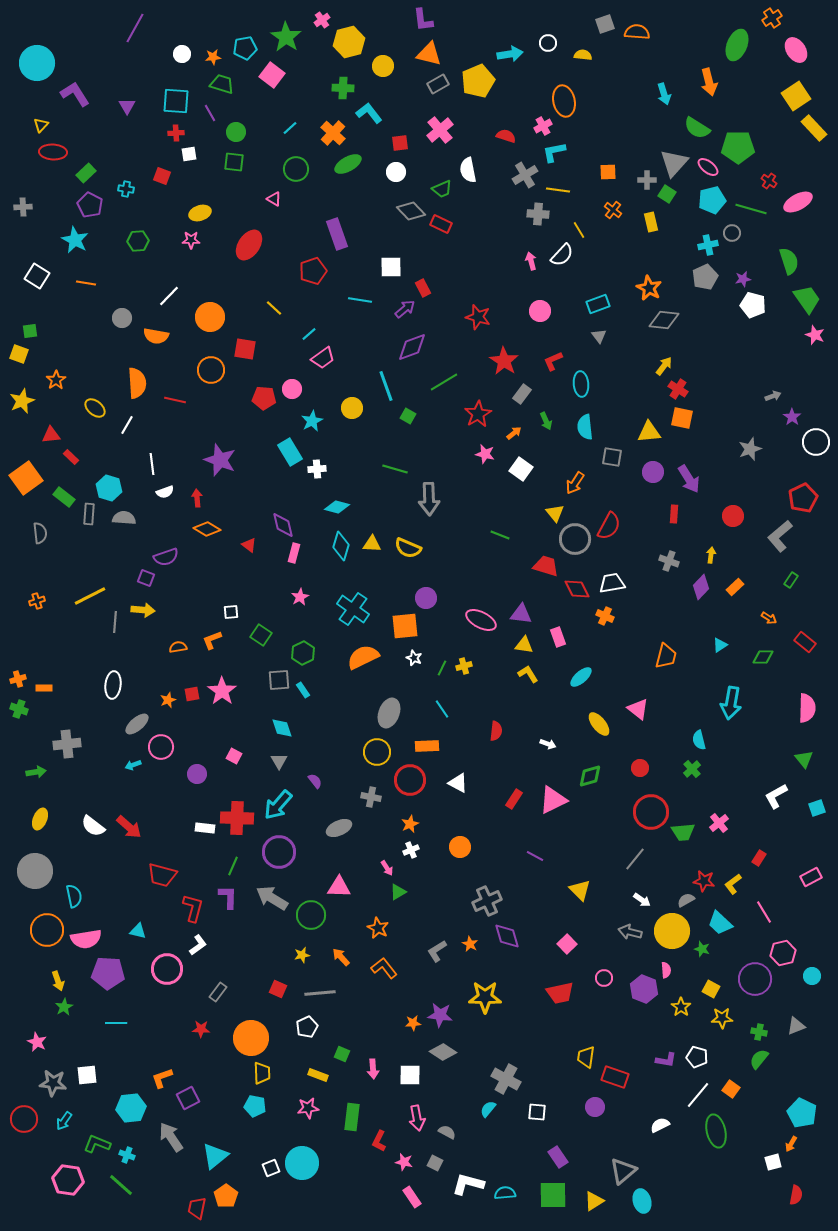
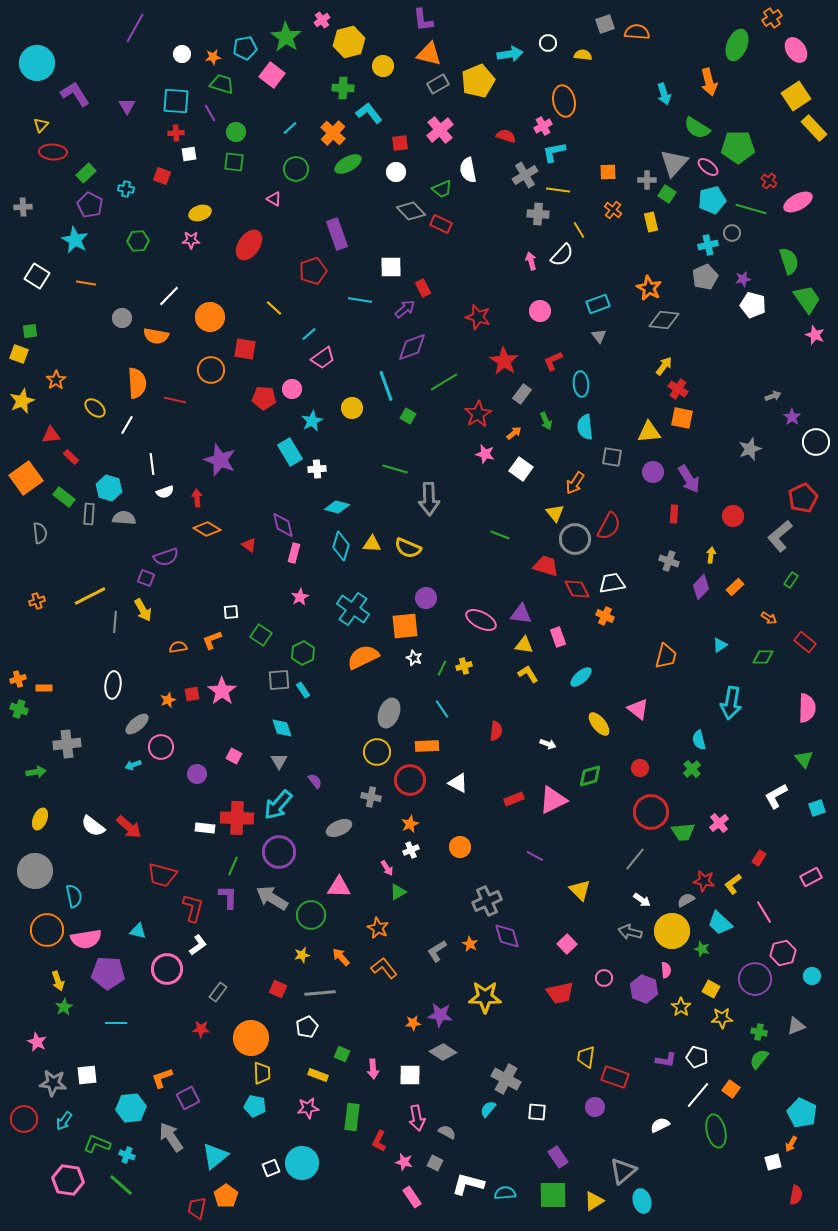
yellow arrow at (143, 610): rotated 55 degrees clockwise
red rectangle at (514, 799): rotated 36 degrees clockwise
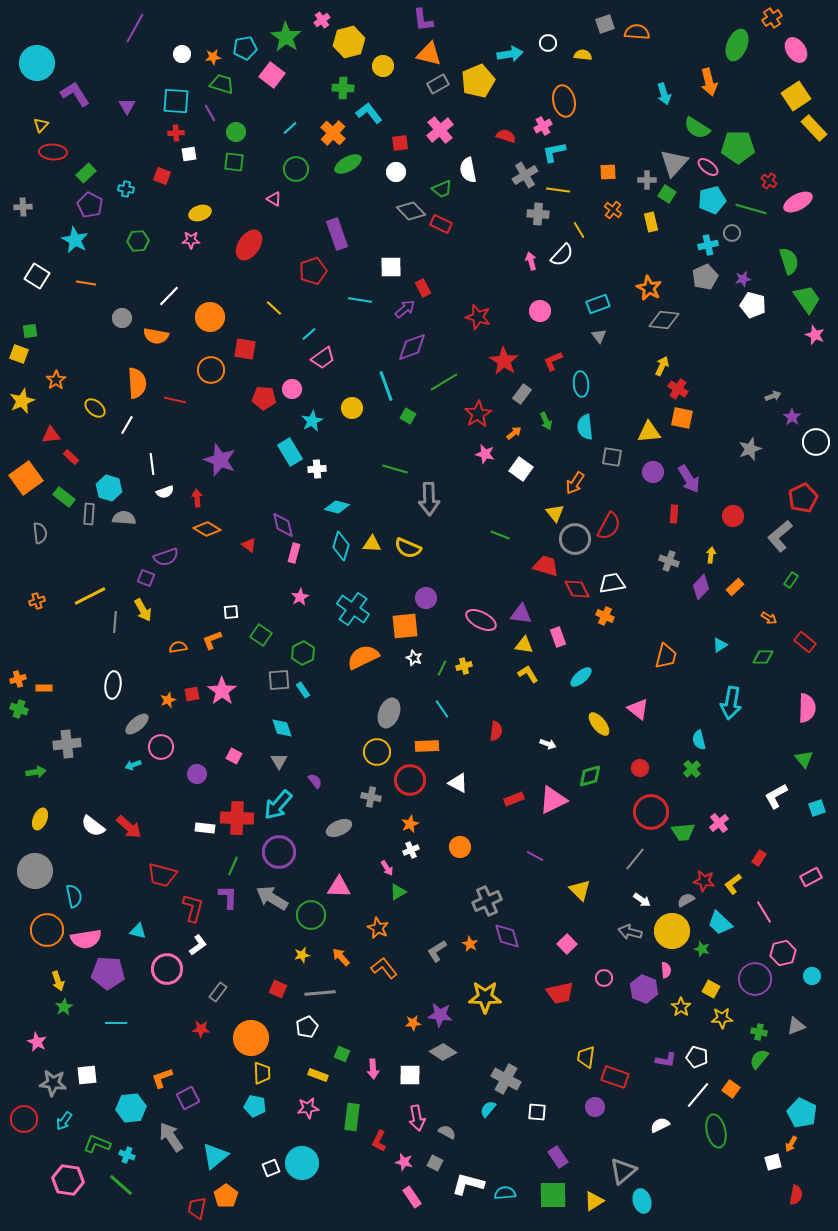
yellow arrow at (664, 366): moved 2 px left; rotated 12 degrees counterclockwise
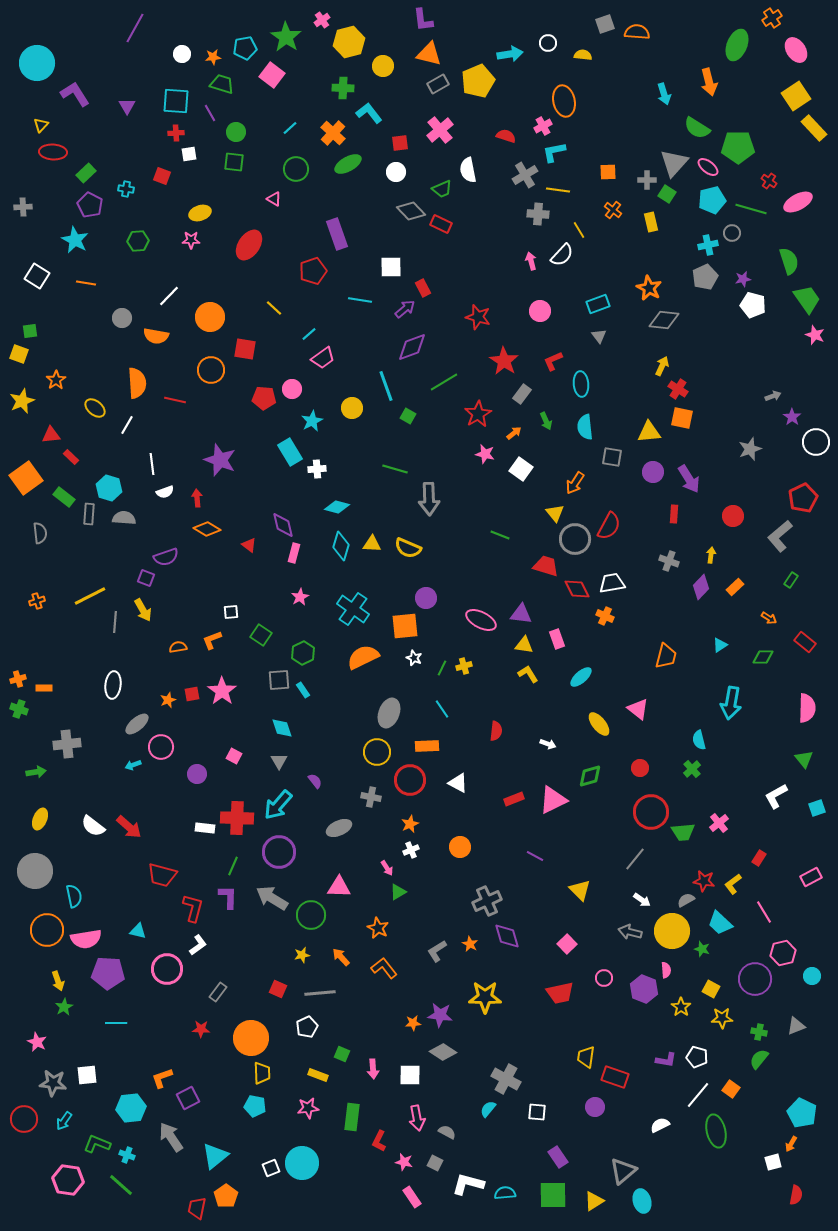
pink rectangle at (558, 637): moved 1 px left, 2 px down
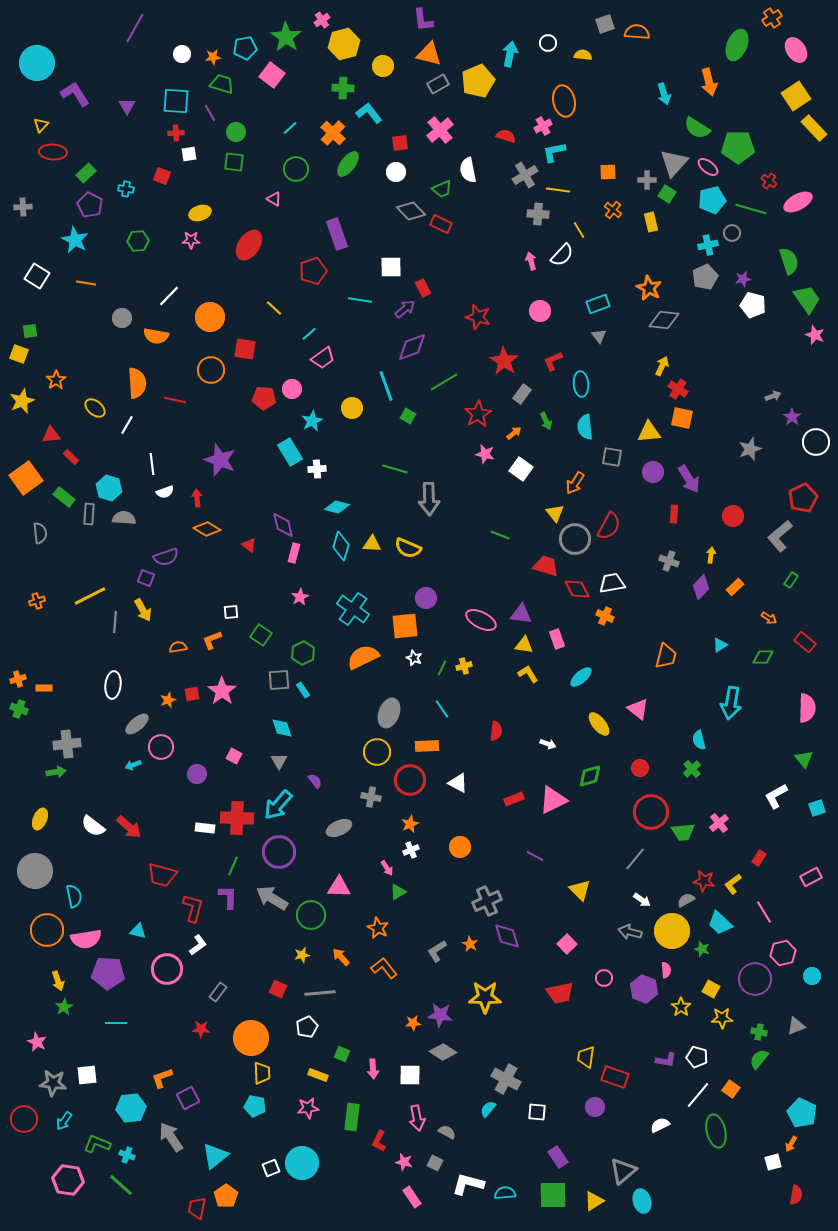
yellow hexagon at (349, 42): moved 5 px left, 2 px down
cyan arrow at (510, 54): rotated 70 degrees counterclockwise
green ellipse at (348, 164): rotated 24 degrees counterclockwise
green arrow at (36, 772): moved 20 px right
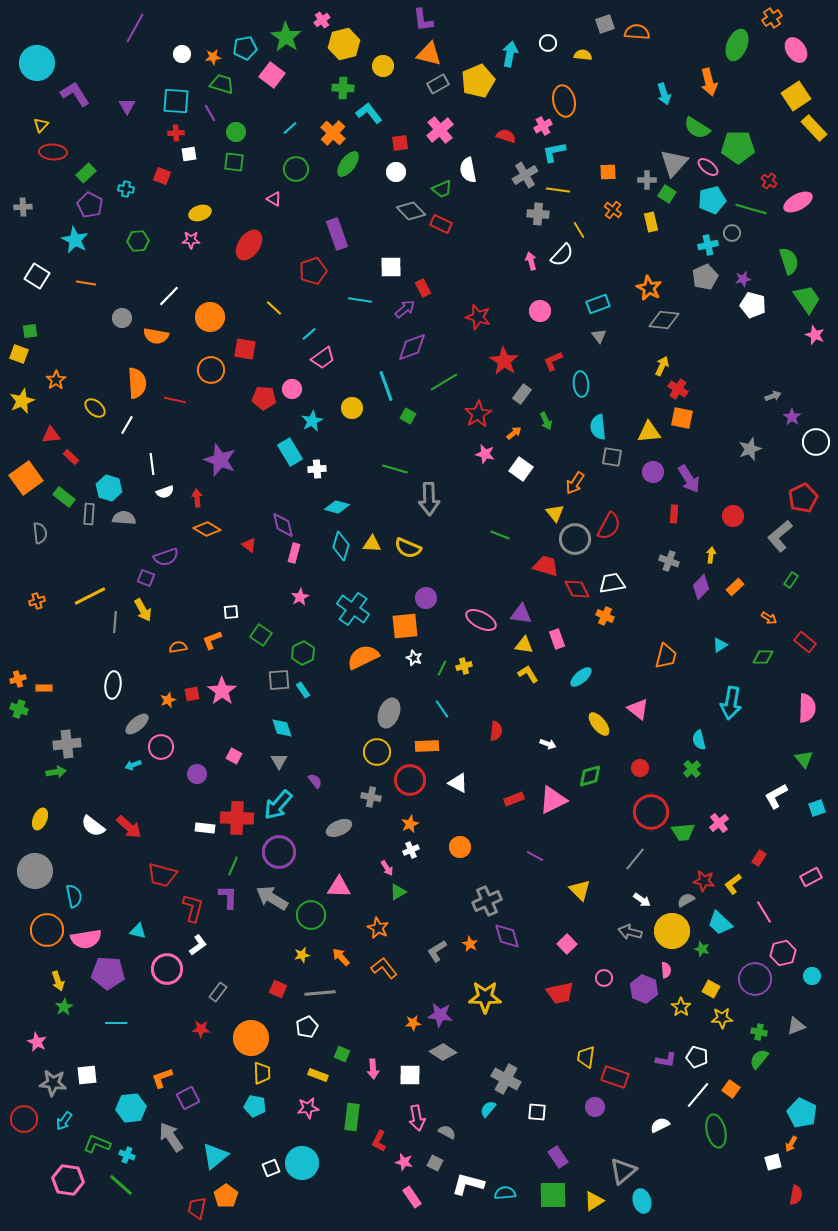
cyan semicircle at (585, 427): moved 13 px right
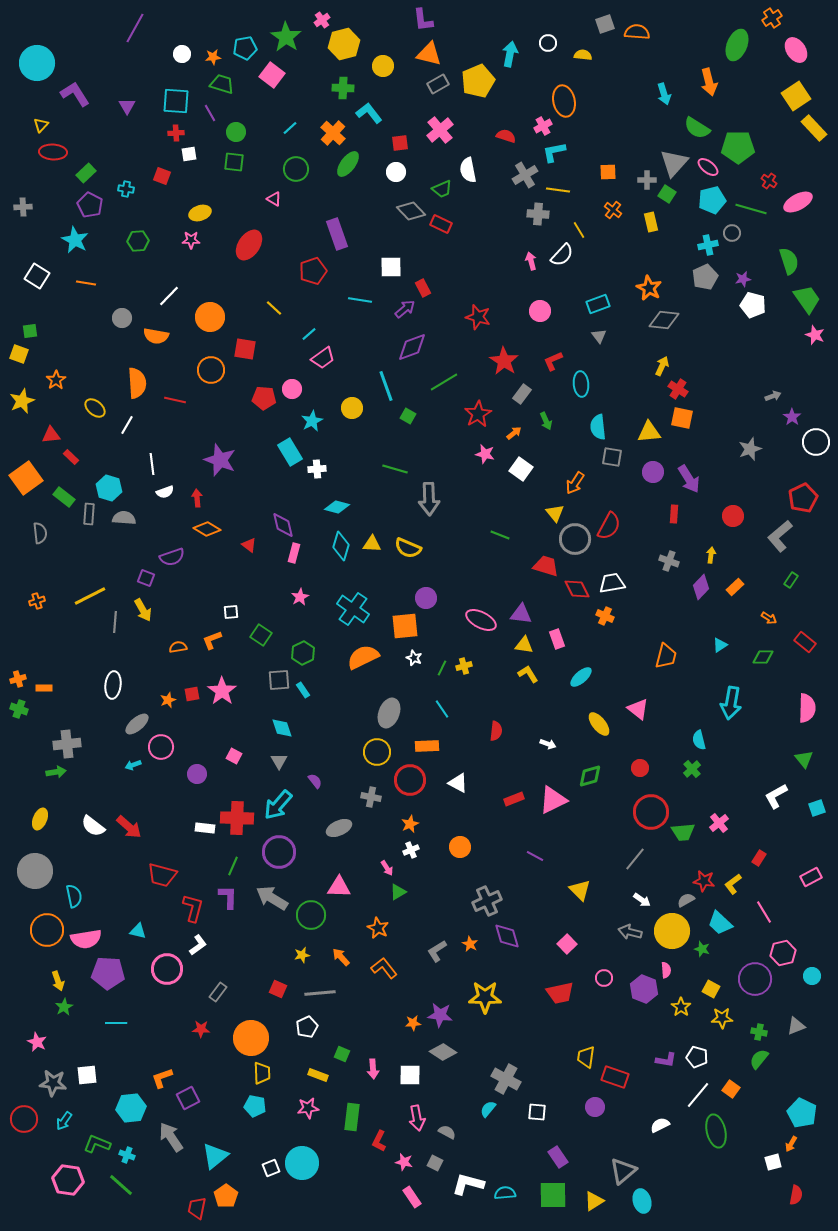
purple semicircle at (166, 557): moved 6 px right
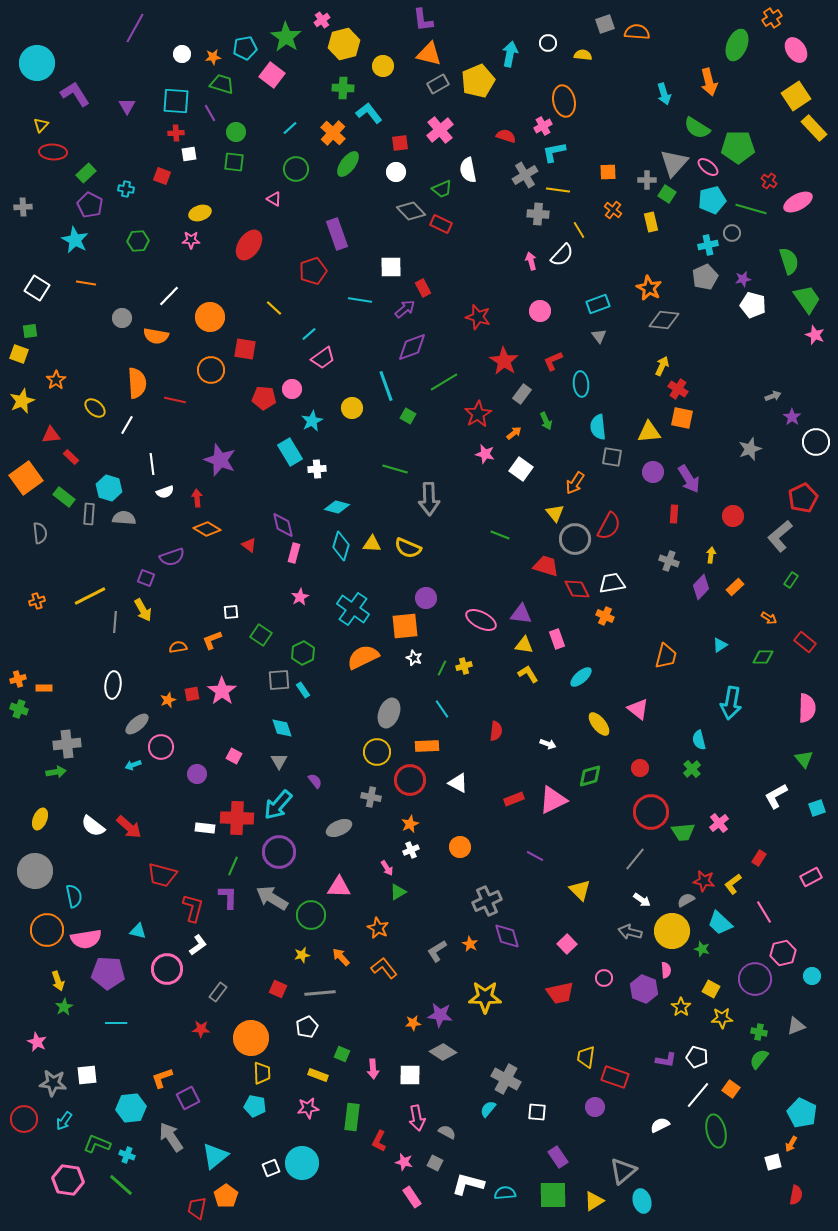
white square at (37, 276): moved 12 px down
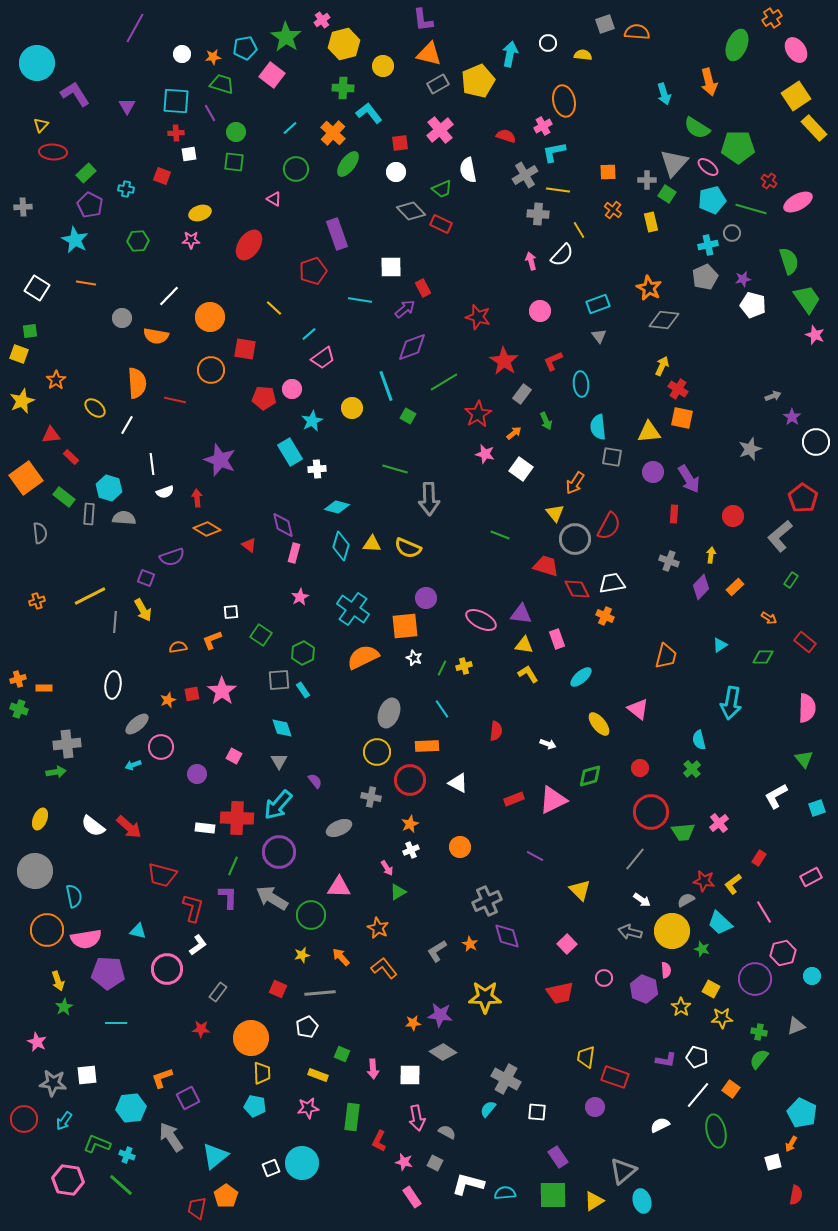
red pentagon at (803, 498): rotated 12 degrees counterclockwise
